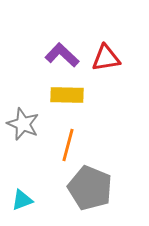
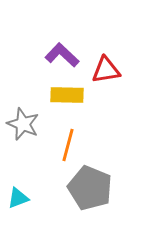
red triangle: moved 12 px down
cyan triangle: moved 4 px left, 2 px up
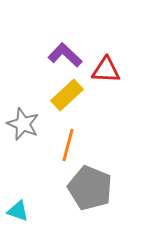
purple L-shape: moved 3 px right
red triangle: rotated 12 degrees clockwise
yellow rectangle: rotated 44 degrees counterclockwise
cyan triangle: moved 13 px down; rotated 40 degrees clockwise
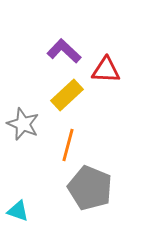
purple L-shape: moved 1 px left, 4 px up
